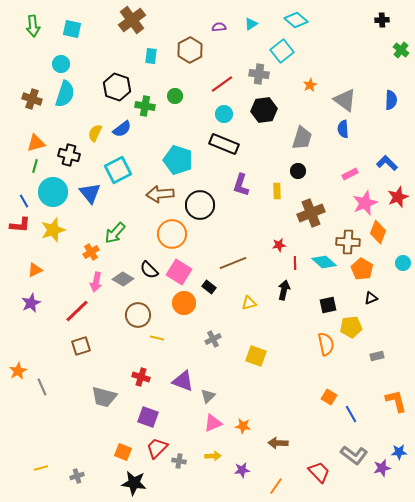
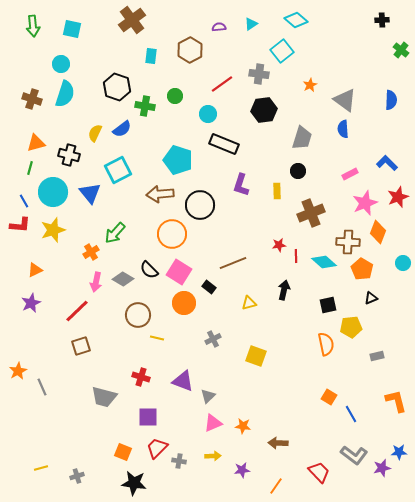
cyan circle at (224, 114): moved 16 px left
green line at (35, 166): moved 5 px left, 2 px down
red line at (295, 263): moved 1 px right, 7 px up
purple square at (148, 417): rotated 20 degrees counterclockwise
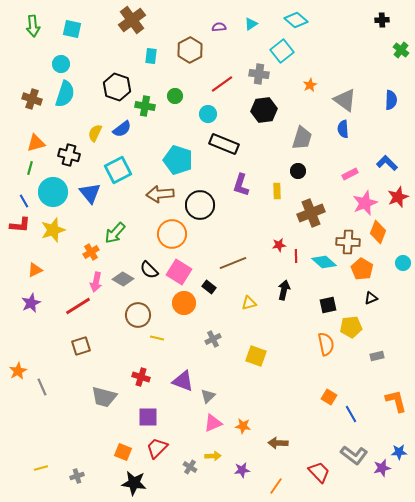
red line at (77, 311): moved 1 px right, 5 px up; rotated 12 degrees clockwise
gray cross at (179, 461): moved 11 px right, 6 px down; rotated 24 degrees clockwise
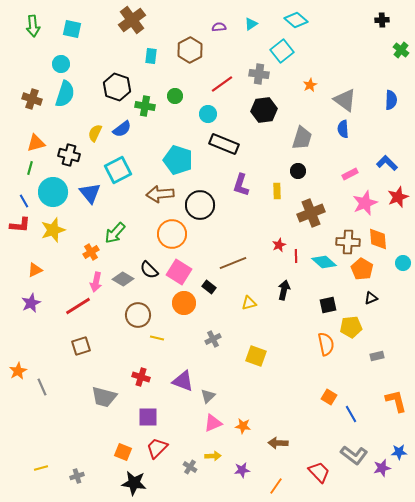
orange diamond at (378, 232): moved 7 px down; rotated 25 degrees counterclockwise
red star at (279, 245): rotated 16 degrees counterclockwise
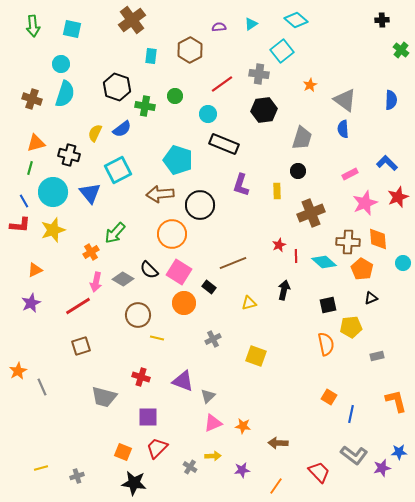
blue line at (351, 414): rotated 42 degrees clockwise
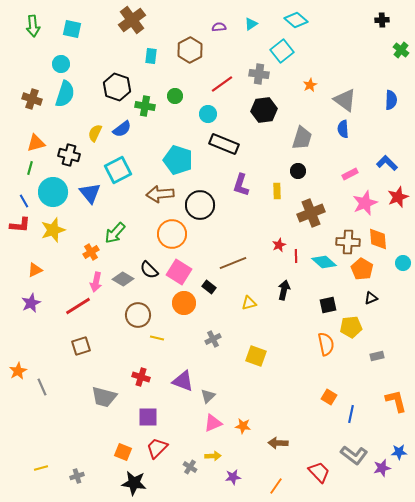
purple star at (242, 470): moved 9 px left, 7 px down
